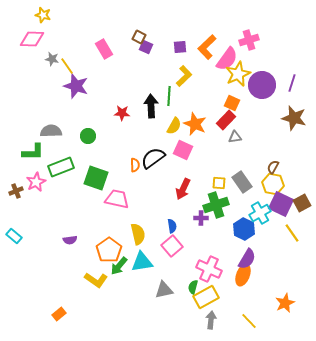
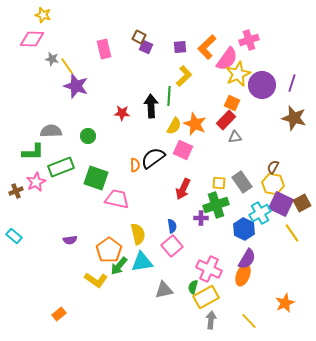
pink rectangle at (104, 49): rotated 18 degrees clockwise
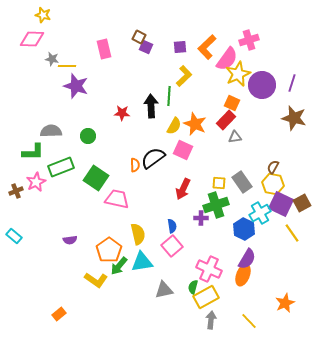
yellow line at (67, 66): rotated 54 degrees counterclockwise
green square at (96, 178): rotated 15 degrees clockwise
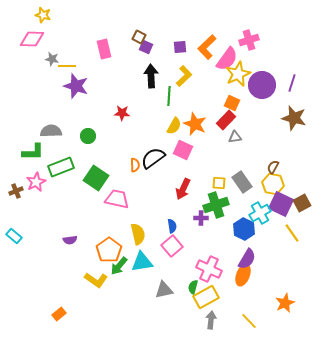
black arrow at (151, 106): moved 30 px up
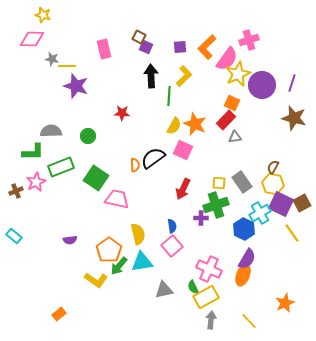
green semicircle at (193, 287): rotated 40 degrees counterclockwise
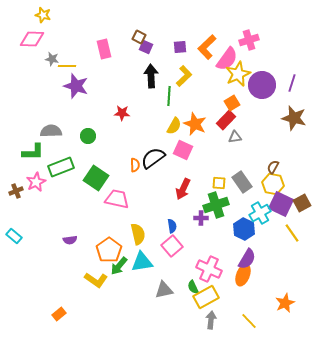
orange square at (232, 103): rotated 35 degrees clockwise
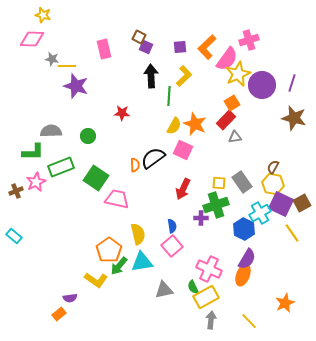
purple semicircle at (70, 240): moved 58 px down
